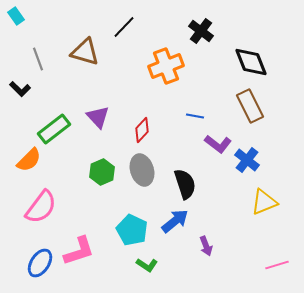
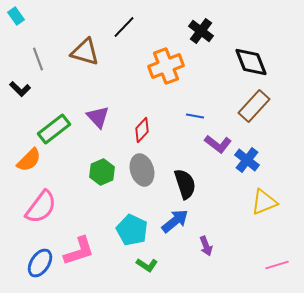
brown rectangle: moved 4 px right; rotated 68 degrees clockwise
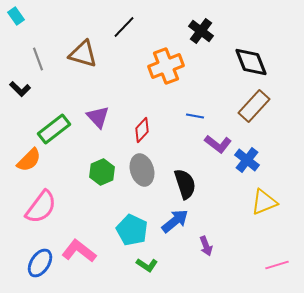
brown triangle: moved 2 px left, 2 px down
pink L-shape: rotated 124 degrees counterclockwise
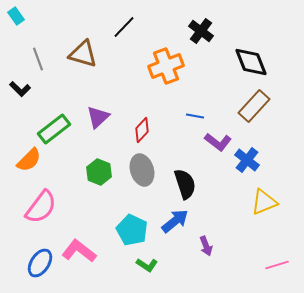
purple triangle: rotated 30 degrees clockwise
purple L-shape: moved 2 px up
green hexagon: moved 3 px left; rotated 15 degrees counterclockwise
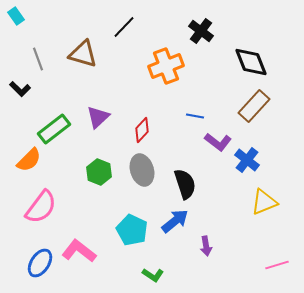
purple arrow: rotated 12 degrees clockwise
green L-shape: moved 6 px right, 10 px down
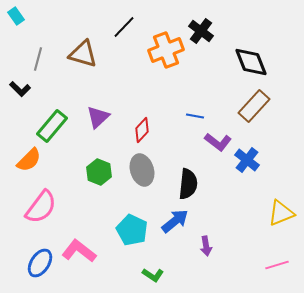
gray line: rotated 35 degrees clockwise
orange cross: moved 16 px up
green rectangle: moved 2 px left, 3 px up; rotated 12 degrees counterclockwise
black semicircle: moved 3 px right; rotated 24 degrees clockwise
yellow triangle: moved 17 px right, 11 px down
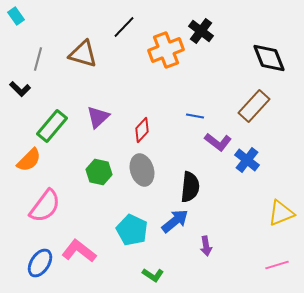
black diamond: moved 18 px right, 4 px up
green hexagon: rotated 10 degrees counterclockwise
black semicircle: moved 2 px right, 3 px down
pink semicircle: moved 4 px right, 1 px up
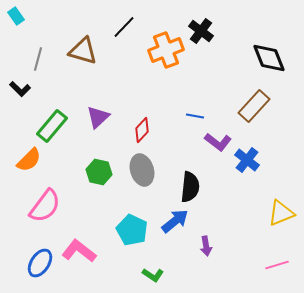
brown triangle: moved 3 px up
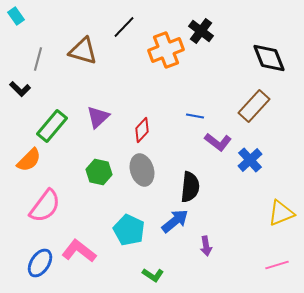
blue cross: moved 3 px right; rotated 10 degrees clockwise
cyan pentagon: moved 3 px left
